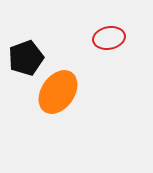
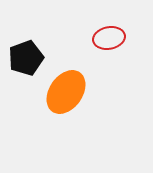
orange ellipse: moved 8 px right
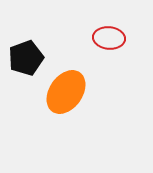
red ellipse: rotated 16 degrees clockwise
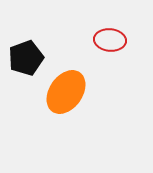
red ellipse: moved 1 px right, 2 px down
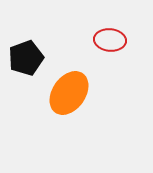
orange ellipse: moved 3 px right, 1 px down
